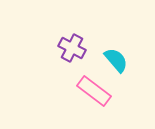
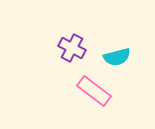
cyan semicircle: moved 1 px right, 3 px up; rotated 116 degrees clockwise
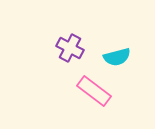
purple cross: moved 2 px left
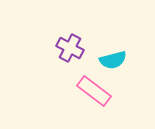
cyan semicircle: moved 4 px left, 3 px down
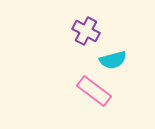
purple cross: moved 16 px right, 17 px up
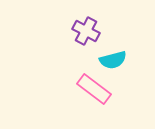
pink rectangle: moved 2 px up
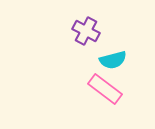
pink rectangle: moved 11 px right
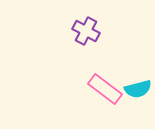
cyan semicircle: moved 25 px right, 29 px down
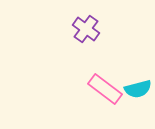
purple cross: moved 2 px up; rotated 8 degrees clockwise
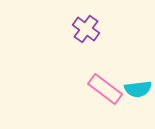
cyan semicircle: rotated 8 degrees clockwise
